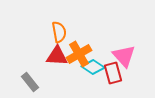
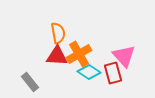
orange semicircle: moved 1 px left, 1 px down
cyan diamond: moved 4 px left, 5 px down
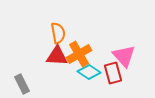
gray rectangle: moved 8 px left, 2 px down; rotated 12 degrees clockwise
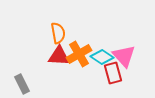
red triangle: moved 2 px right
cyan diamond: moved 13 px right, 15 px up
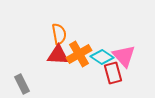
orange semicircle: moved 1 px right, 1 px down
red triangle: moved 1 px left, 1 px up
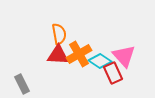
cyan diamond: moved 2 px left, 4 px down
red rectangle: rotated 10 degrees counterclockwise
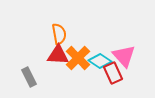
orange cross: moved 1 px left, 4 px down; rotated 15 degrees counterclockwise
gray rectangle: moved 7 px right, 7 px up
